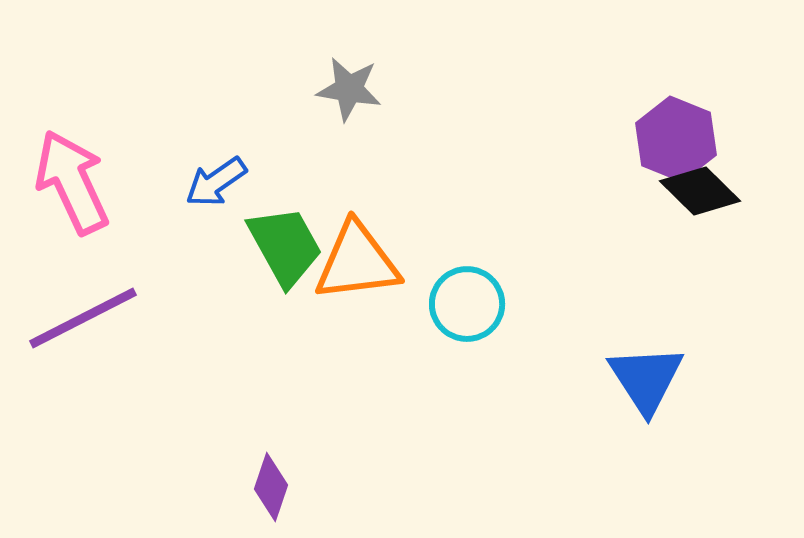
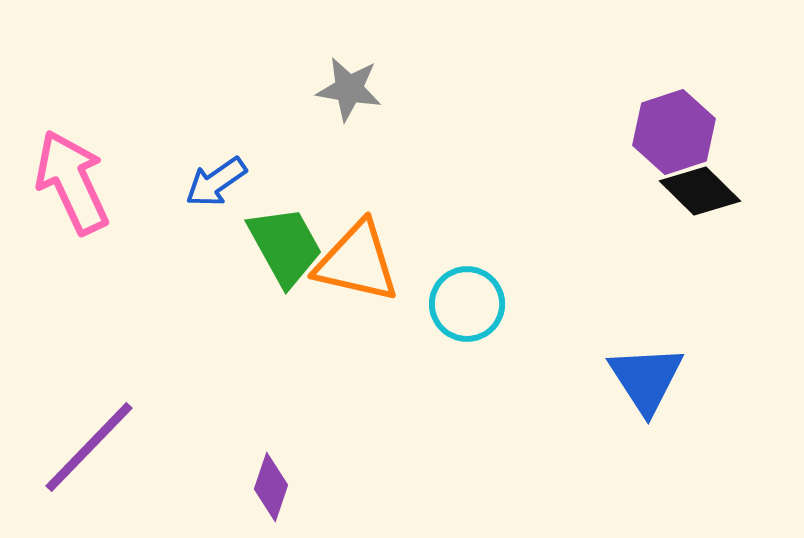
purple hexagon: moved 2 px left, 7 px up; rotated 20 degrees clockwise
orange triangle: rotated 20 degrees clockwise
purple line: moved 6 px right, 129 px down; rotated 19 degrees counterclockwise
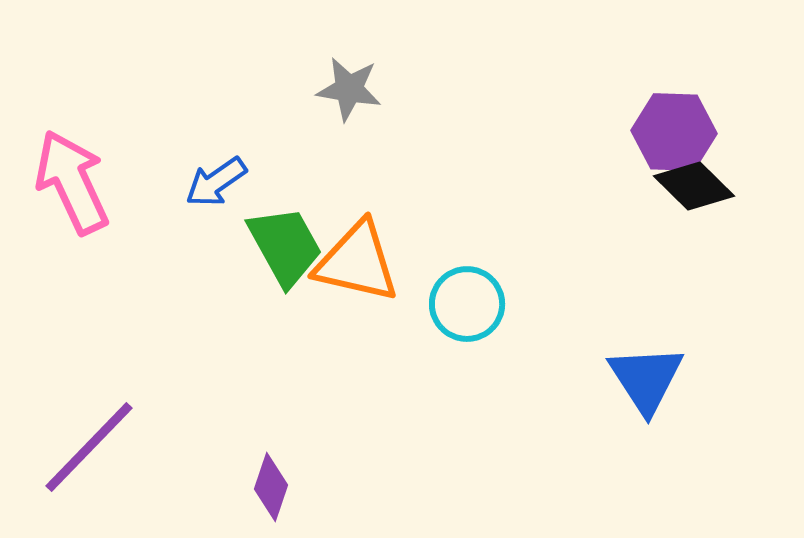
purple hexagon: rotated 20 degrees clockwise
black diamond: moved 6 px left, 5 px up
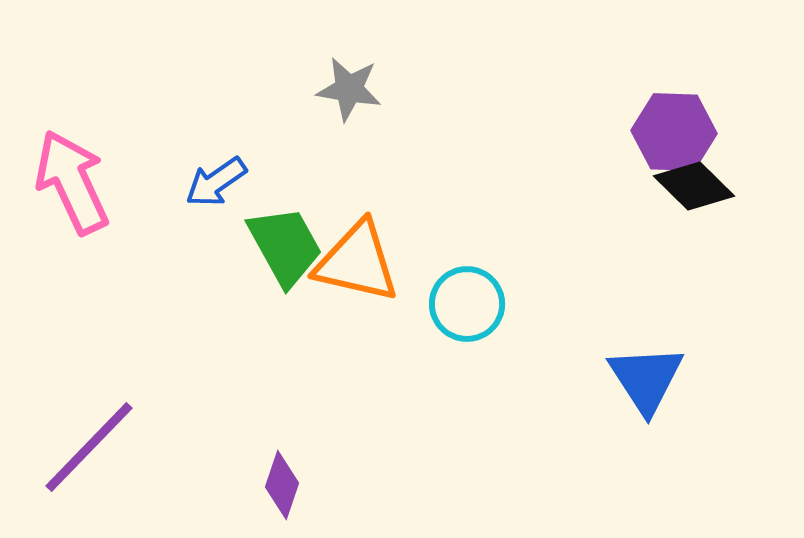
purple diamond: moved 11 px right, 2 px up
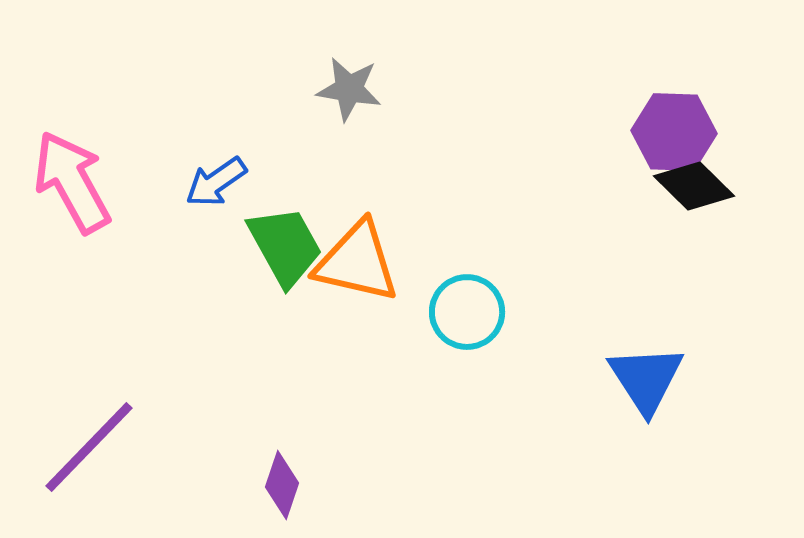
pink arrow: rotated 4 degrees counterclockwise
cyan circle: moved 8 px down
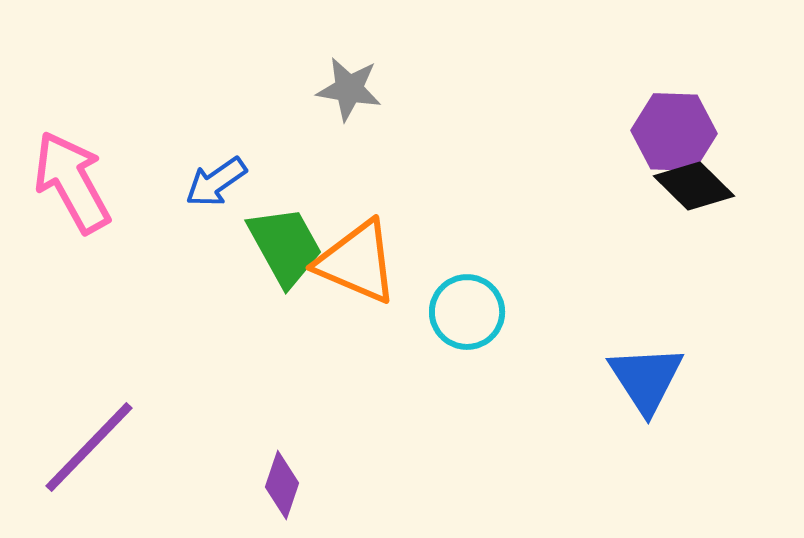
orange triangle: rotated 10 degrees clockwise
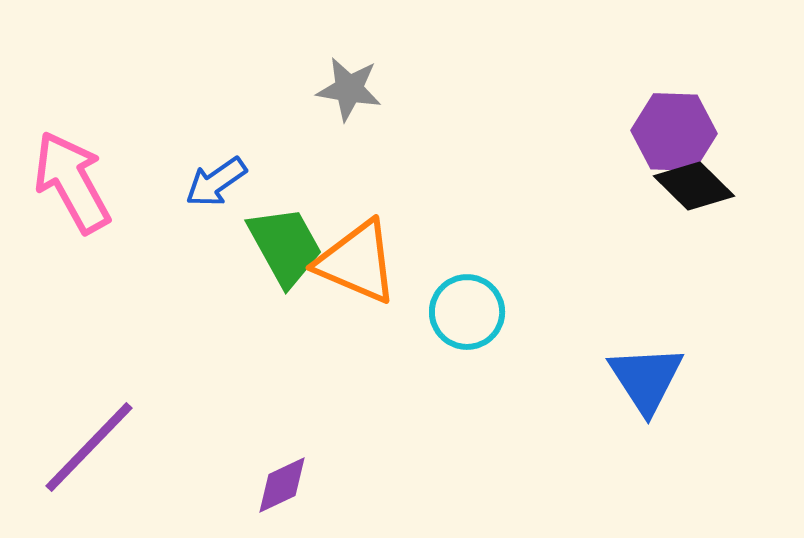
purple diamond: rotated 46 degrees clockwise
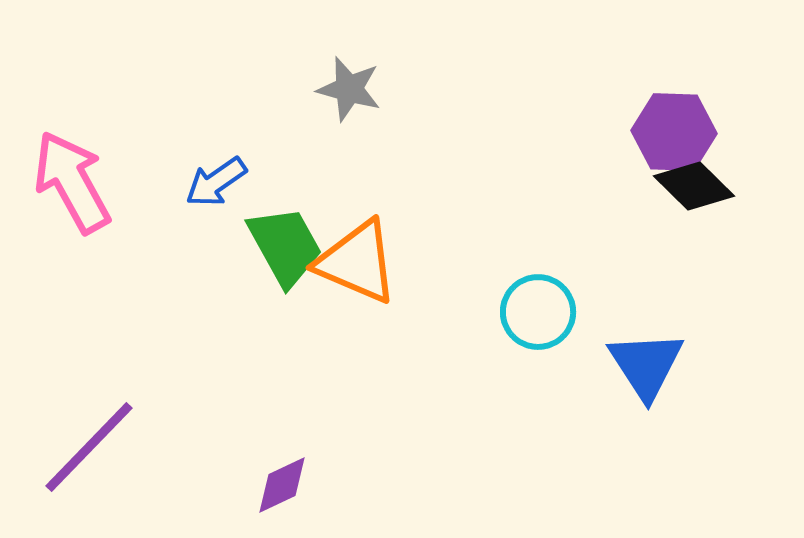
gray star: rotated 6 degrees clockwise
cyan circle: moved 71 px right
blue triangle: moved 14 px up
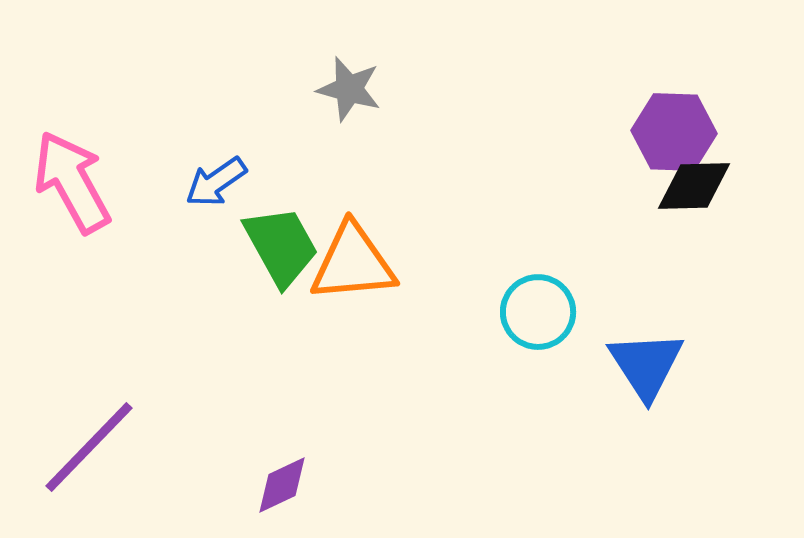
black diamond: rotated 46 degrees counterclockwise
green trapezoid: moved 4 px left
orange triangle: moved 4 px left, 1 px down; rotated 28 degrees counterclockwise
